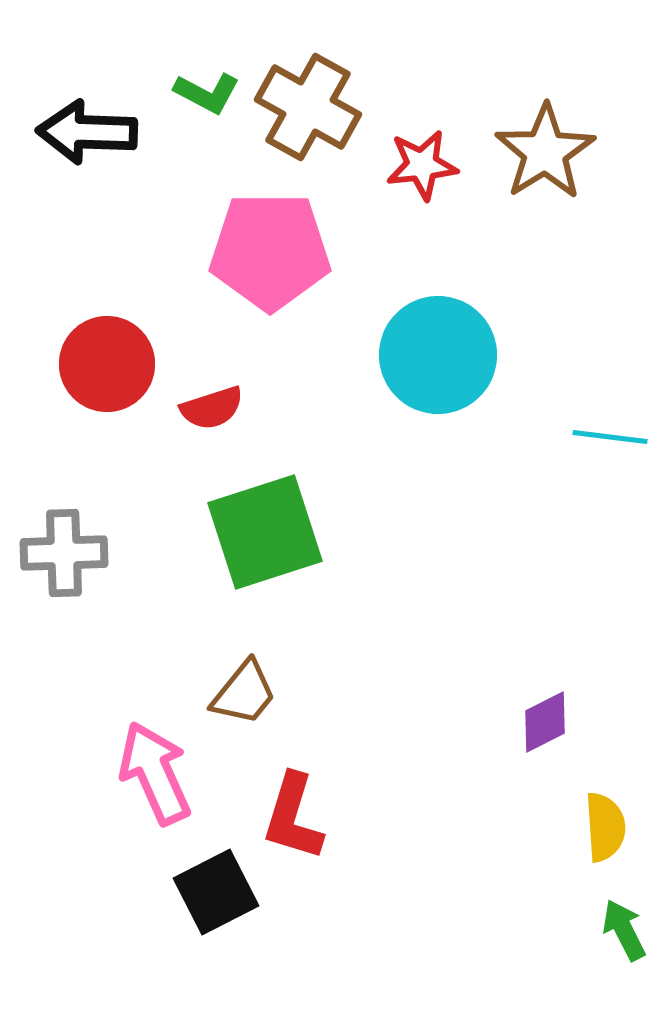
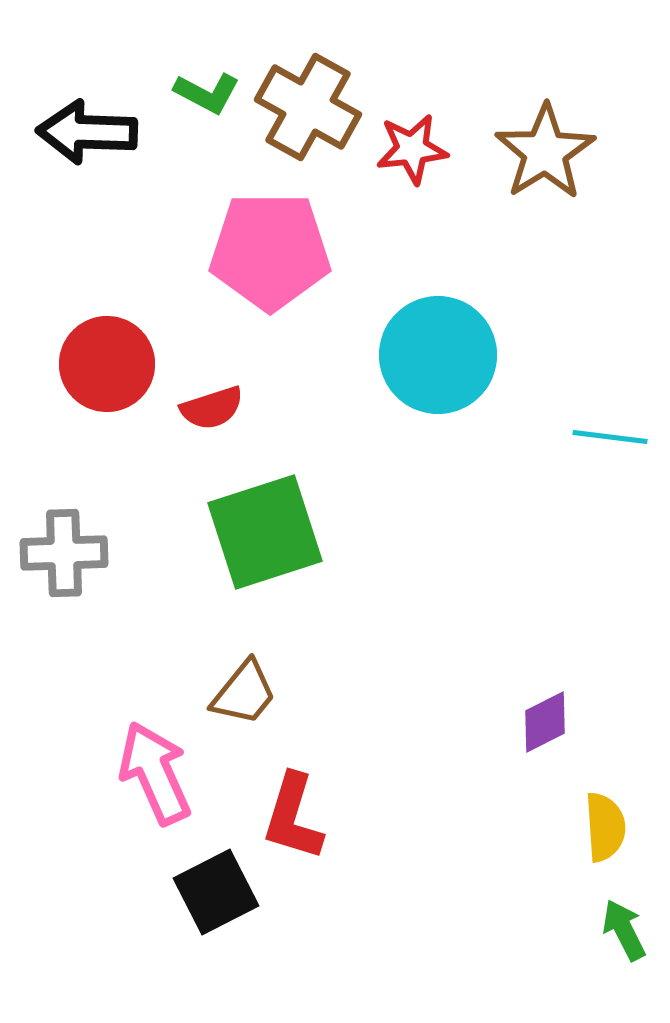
red star: moved 10 px left, 16 px up
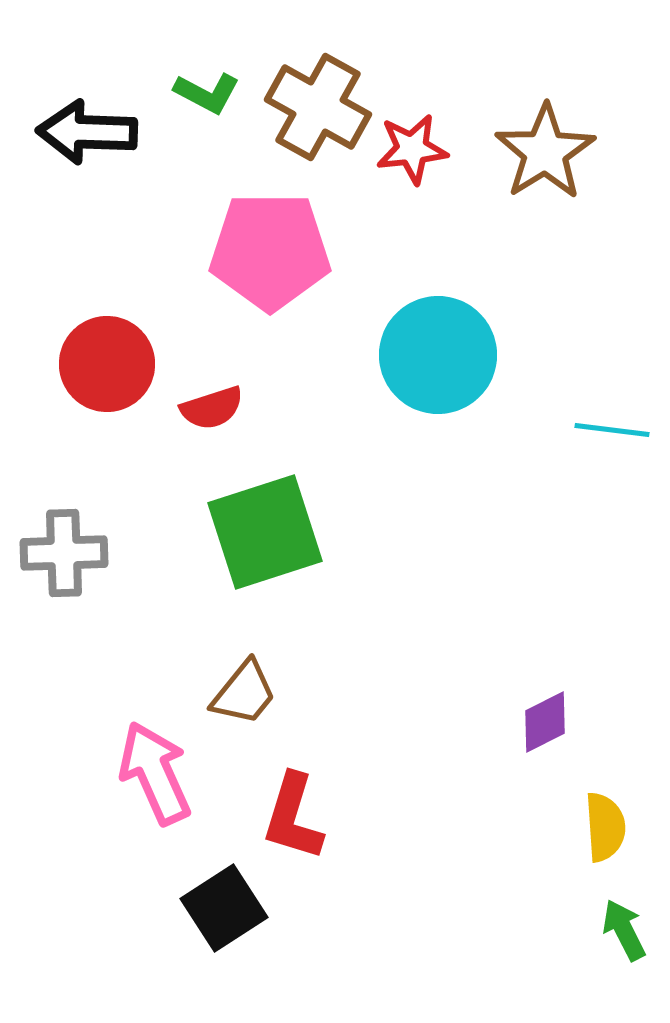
brown cross: moved 10 px right
cyan line: moved 2 px right, 7 px up
black square: moved 8 px right, 16 px down; rotated 6 degrees counterclockwise
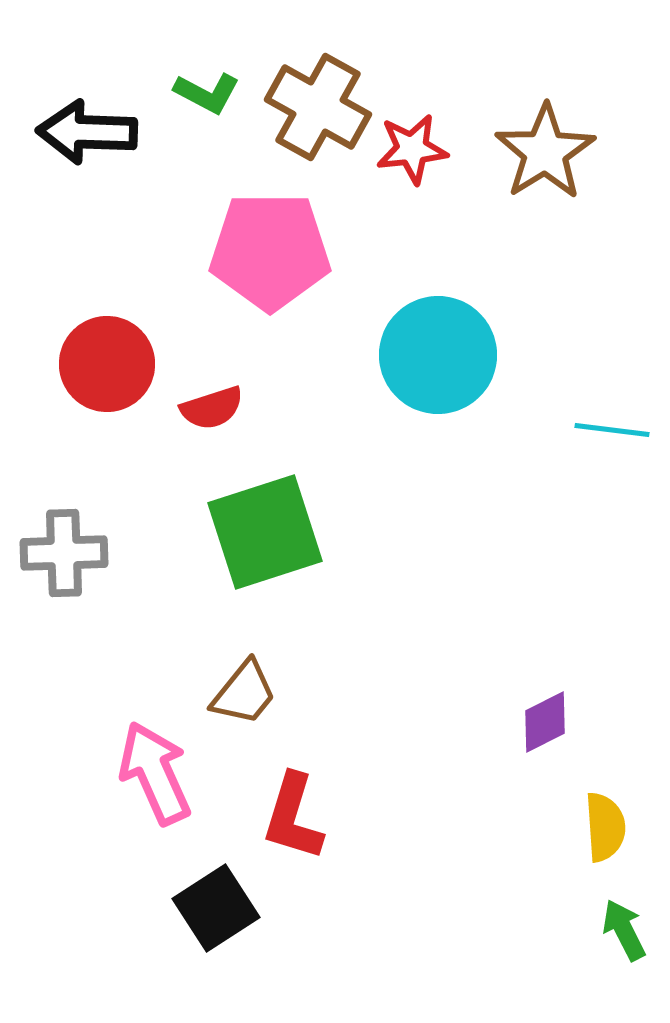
black square: moved 8 px left
